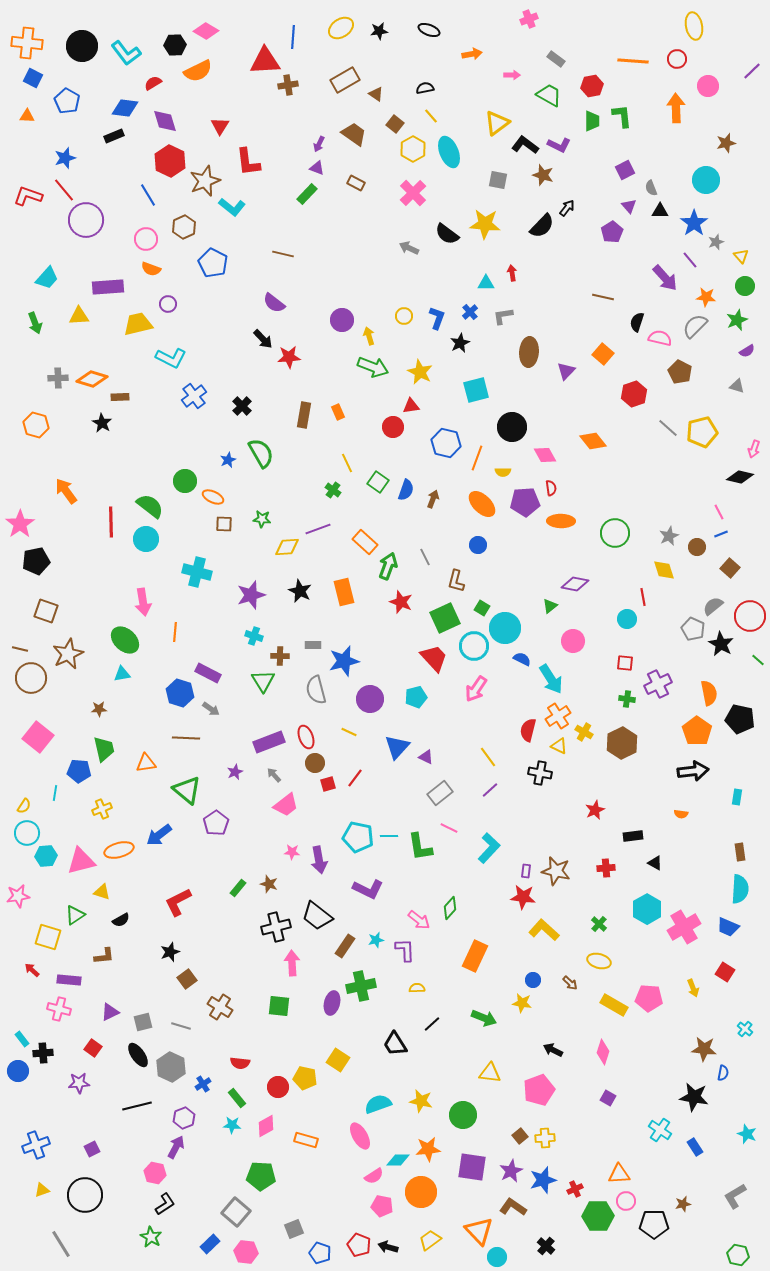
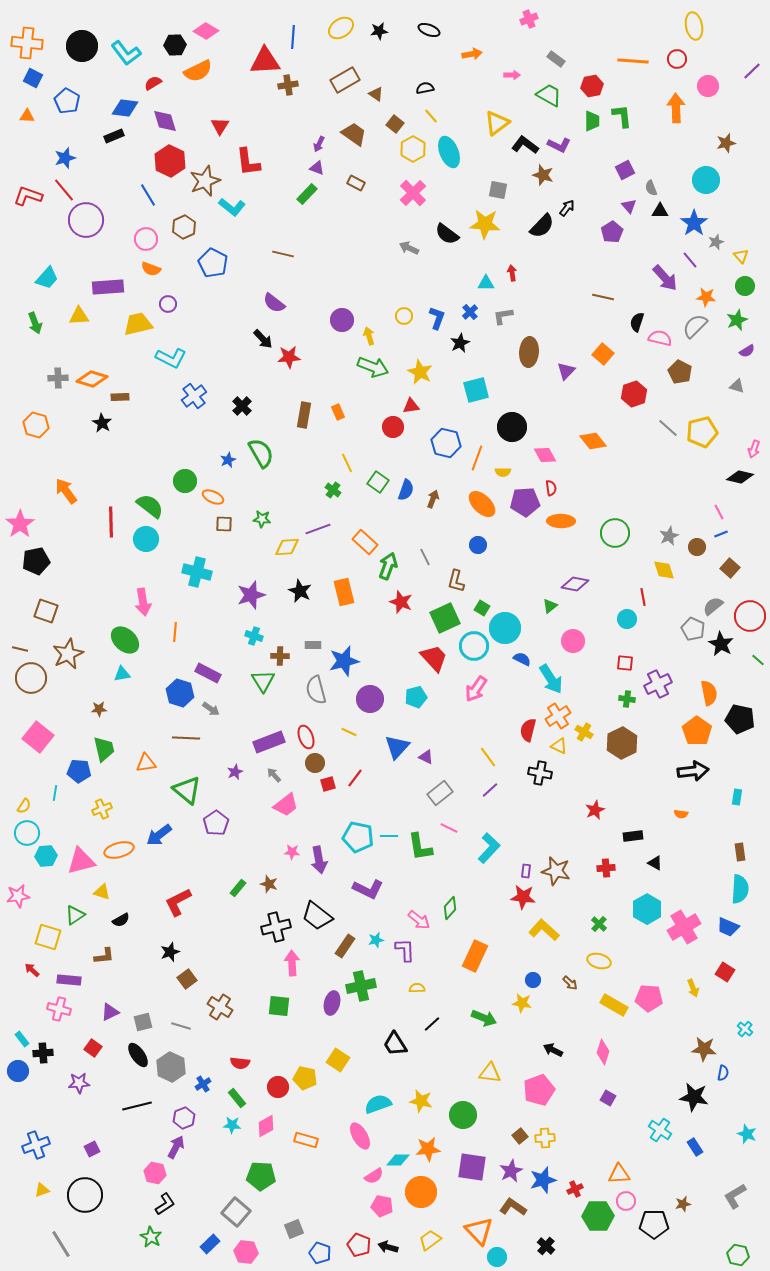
gray square at (498, 180): moved 10 px down
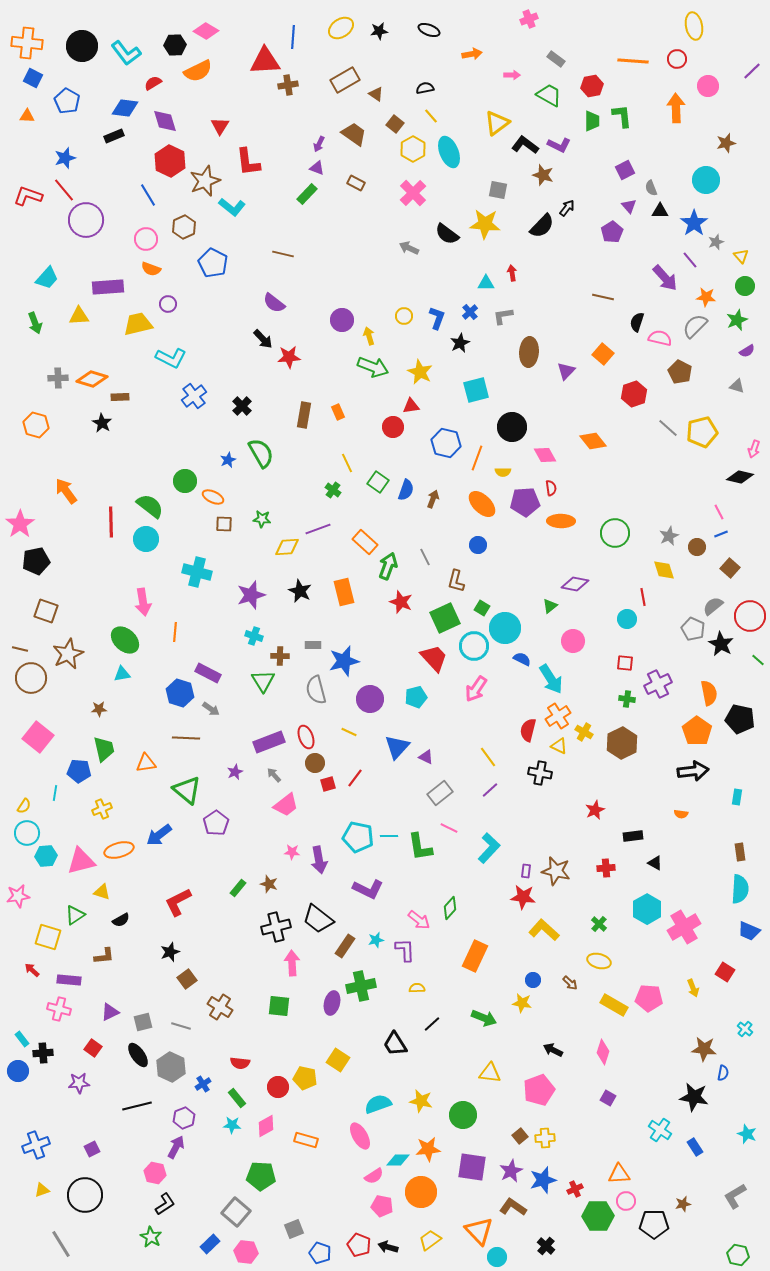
black trapezoid at (317, 916): moved 1 px right, 3 px down
blue trapezoid at (728, 927): moved 21 px right, 4 px down
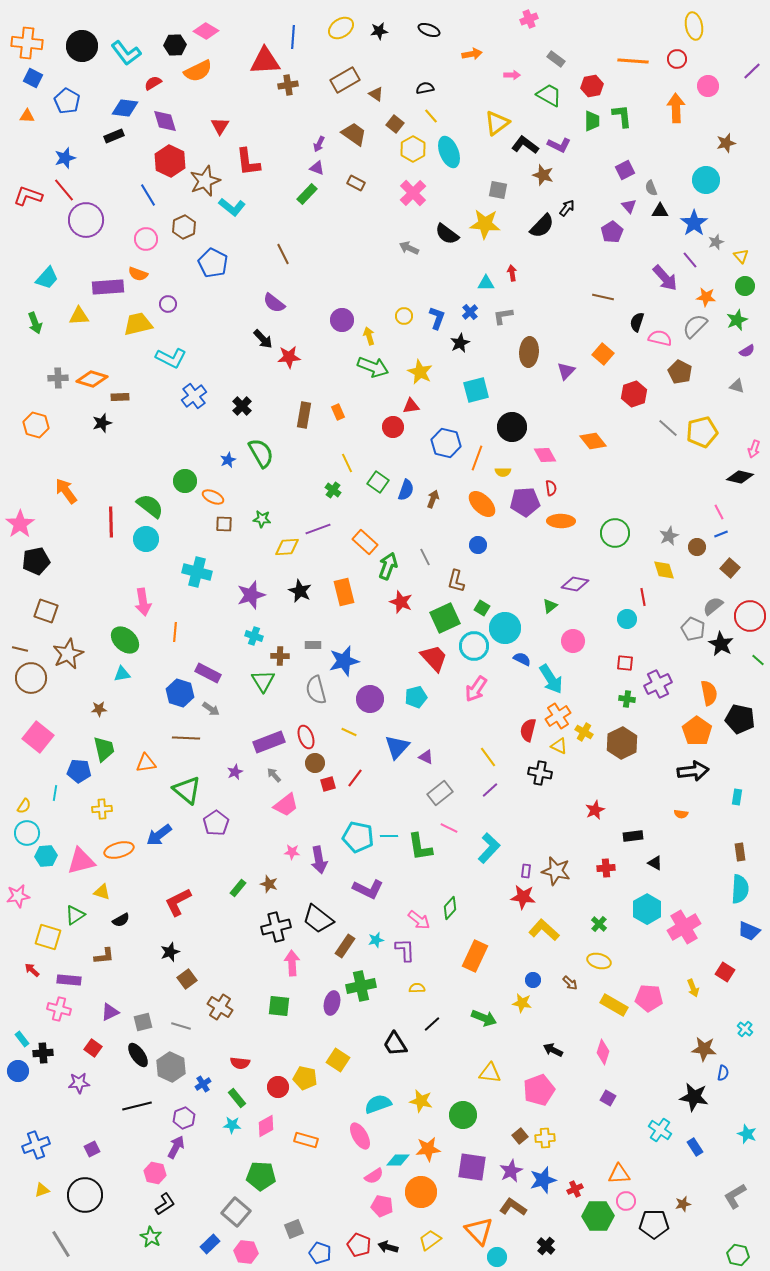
brown line at (283, 254): rotated 50 degrees clockwise
orange semicircle at (151, 269): moved 13 px left, 5 px down
black star at (102, 423): rotated 24 degrees clockwise
yellow cross at (102, 809): rotated 18 degrees clockwise
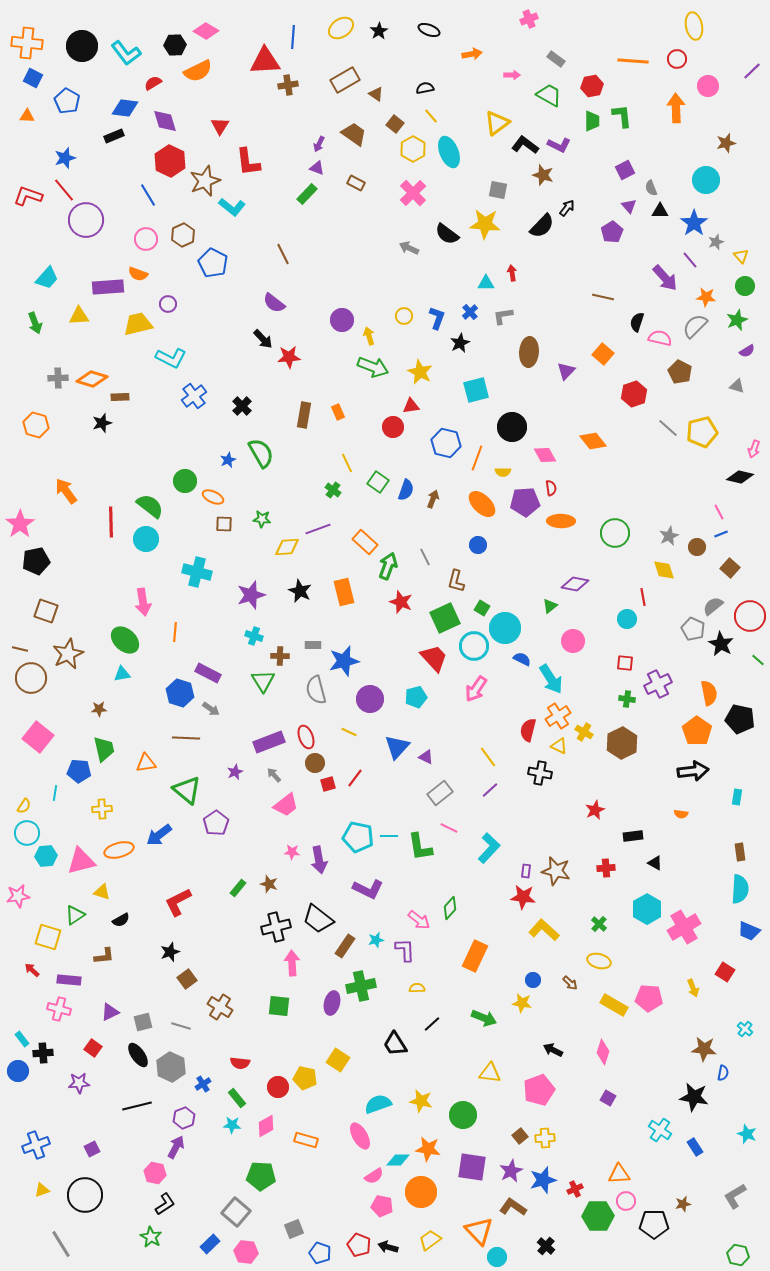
black star at (379, 31): rotated 24 degrees counterclockwise
brown hexagon at (184, 227): moved 1 px left, 8 px down
orange star at (428, 1149): rotated 15 degrees clockwise
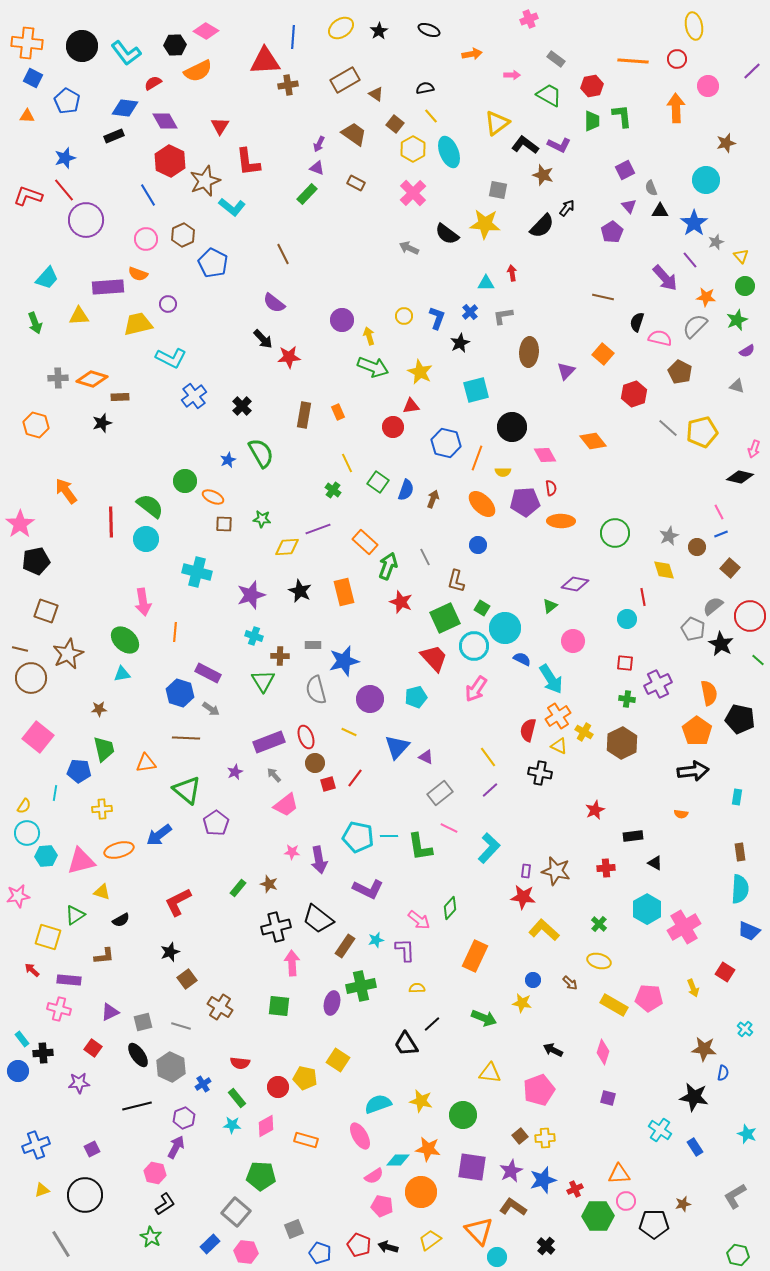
purple diamond at (165, 121): rotated 12 degrees counterclockwise
black trapezoid at (395, 1044): moved 11 px right
purple square at (608, 1098): rotated 14 degrees counterclockwise
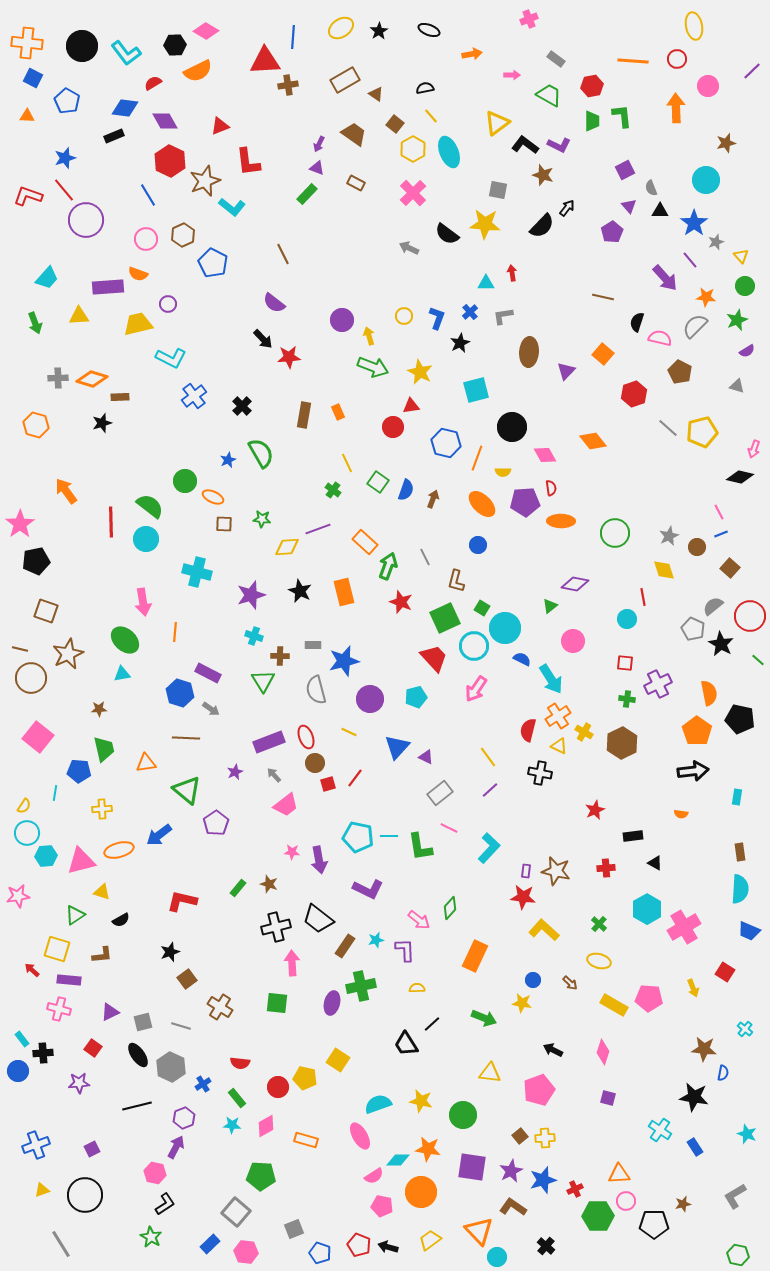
red triangle at (220, 126): rotated 36 degrees clockwise
red L-shape at (178, 902): moved 4 px right, 1 px up; rotated 40 degrees clockwise
yellow square at (48, 937): moved 9 px right, 12 px down
brown L-shape at (104, 956): moved 2 px left, 1 px up
green square at (279, 1006): moved 2 px left, 3 px up
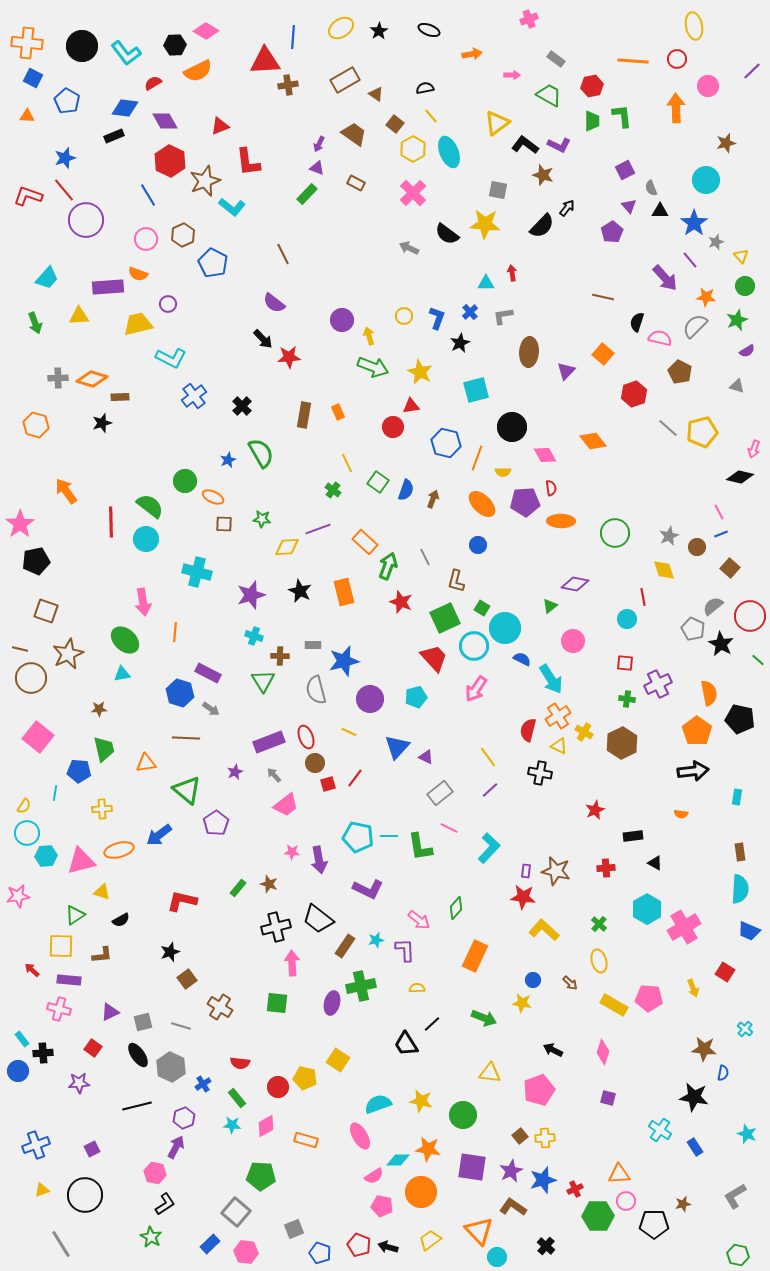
green diamond at (450, 908): moved 6 px right
yellow square at (57, 949): moved 4 px right, 3 px up; rotated 16 degrees counterclockwise
yellow ellipse at (599, 961): rotated 60 degrees clockwise
